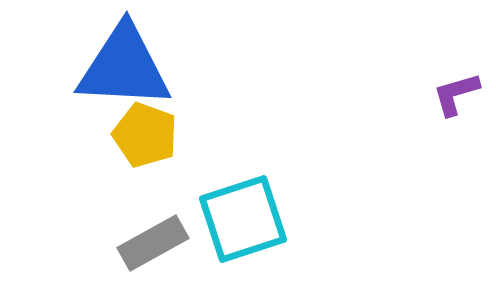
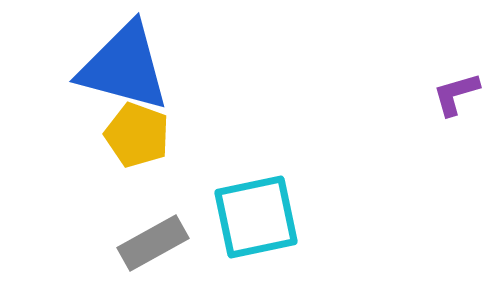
blue triangle: rotated 12 degrees clockwise
yellow pentagon: moved 8 px left
cyan square: moved 13 px right, 2 px up; rotated 6 degrees clockwise
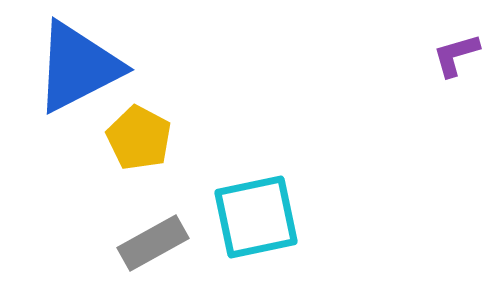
blue triangle: moved 46 px left; rotated 42 degrees counterclockwise
purple L-shape: moved 39 px up
yellow pentagon: moved 2 px right, 3 px down; rotated 8 degrees clockwise
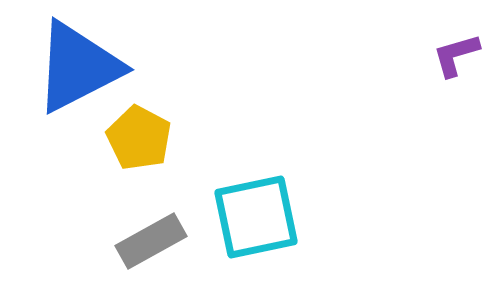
gray rectangle: moved 2 px left, 2 px up
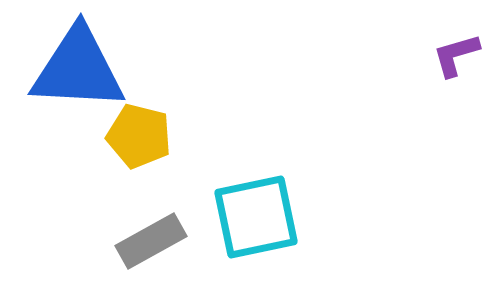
blue triangle: moved 2 px down; rotated 30 degrees clockwise
yellow pentagon: moved 2 px up; rotated 14 degrees counterclockwise
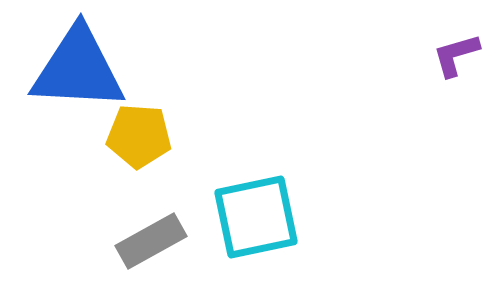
yellow pentagon: rotated 10 degrees counterclockwise
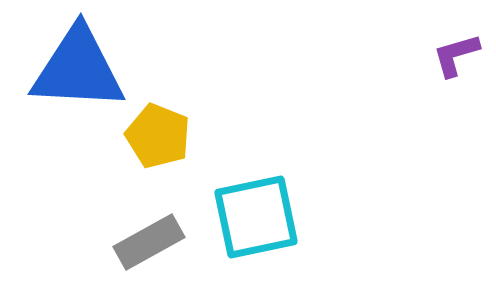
yellow pentagon: moved 19 px right; rotated 18 degrees clockwise
gray rectangle: moved 2 px left, 1 px down
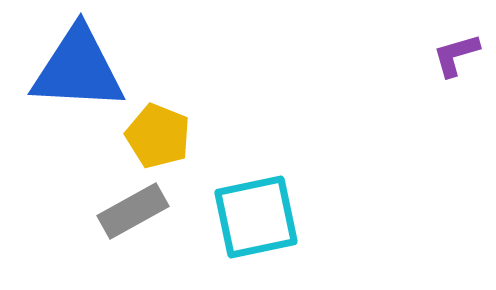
gray rectangle: moved 16 px left, 31 px up
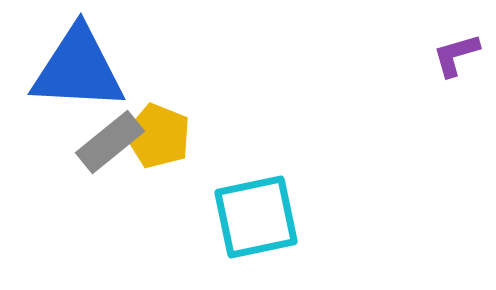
gray rectangle: moved 23 px left, 69 px up; rotated 10 degrees counterclockwise
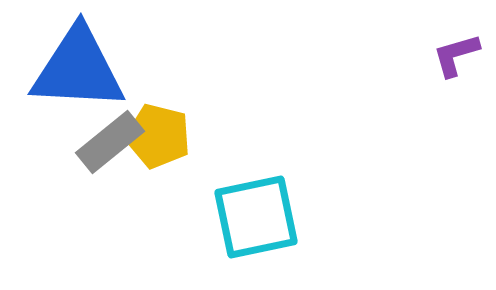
yellow pentagon: rotated 8 degrees counterclockwise
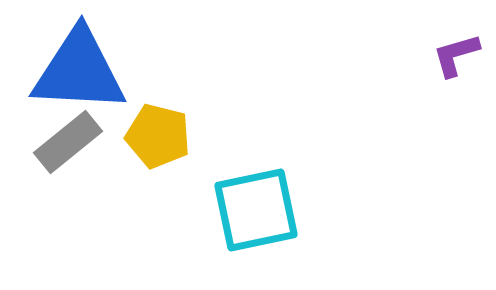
blue triangle: moved 1 px right, 2 px down
gray rectangle: moved 42 px left
cyan square: moved 7 px up
